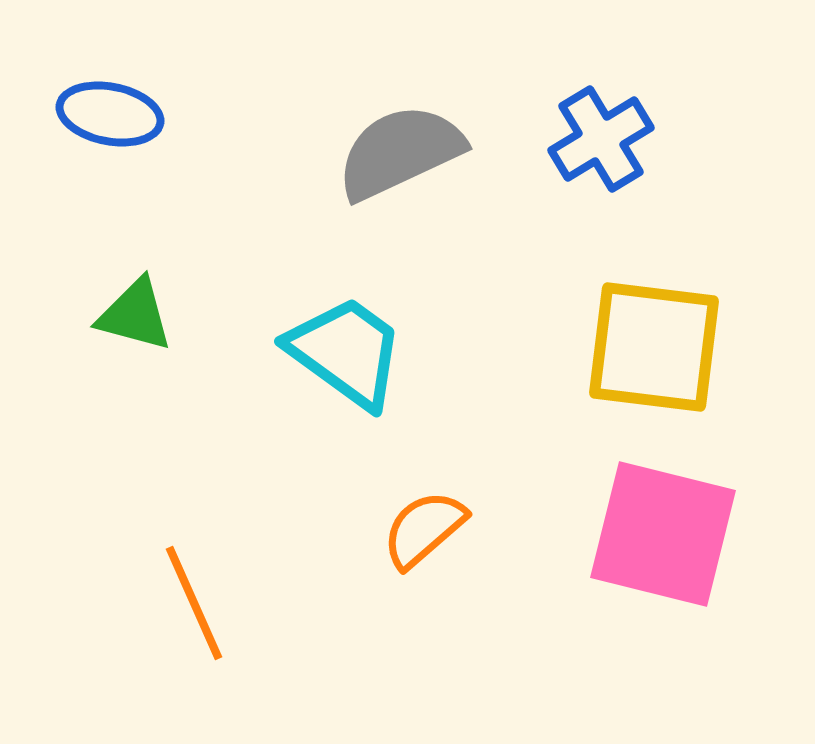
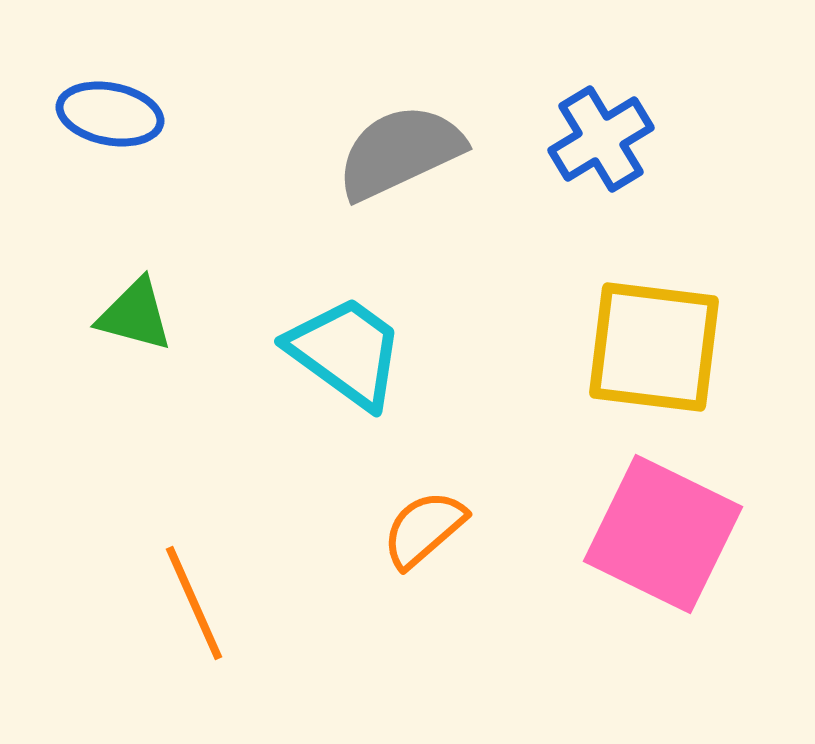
pink square: rotated 12 degrees clockwise
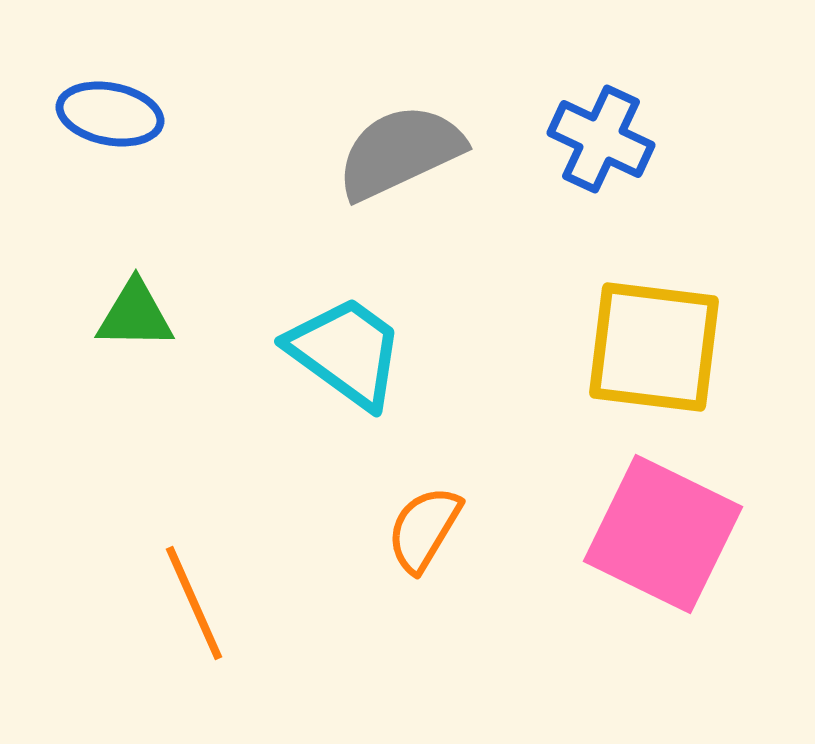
blue cross: rotated 34 degrees counterclockwise
green triangle: rotated 14 degrees counterclockwise
orange semicircle: rotated 18 degrees counterclockwise
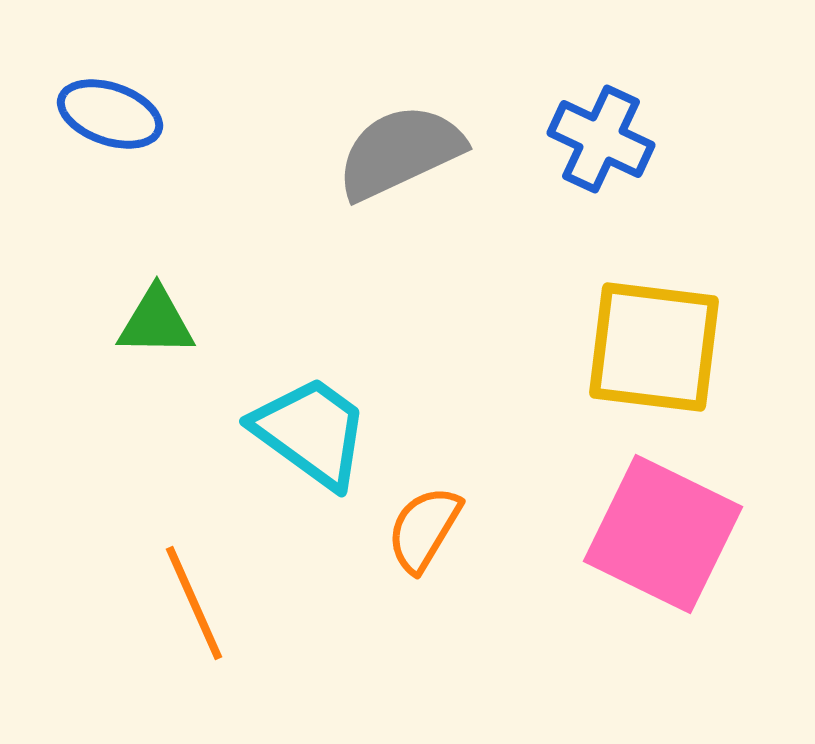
blue ellipse: rotated 8 degrees clockwise
green triangle: moved 21 px right, 7 px down
cyan trapezoid: moved 35 px left, 80 px down
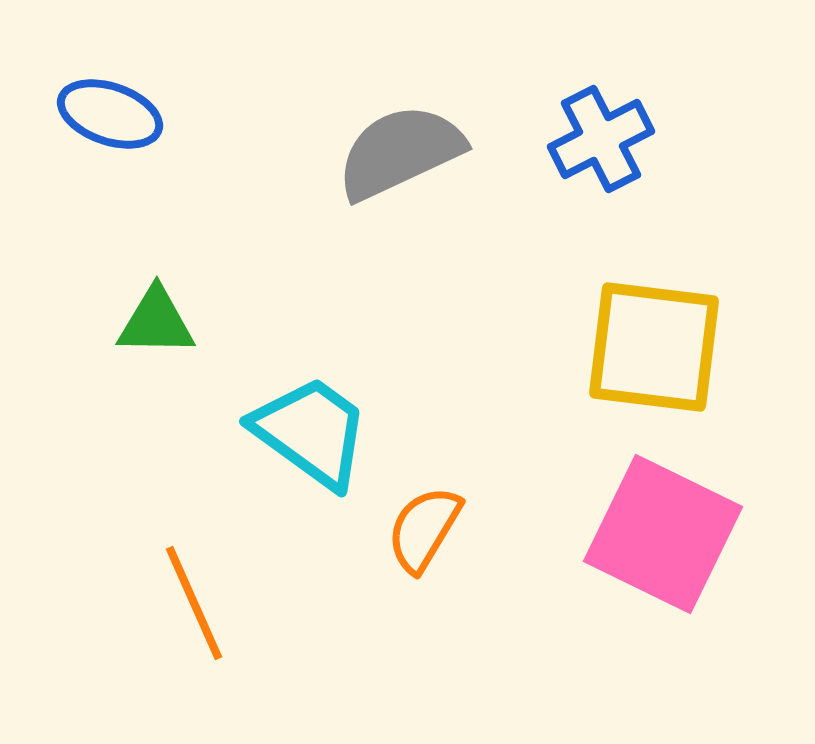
blue cross: rotated 38 degrees clockwise
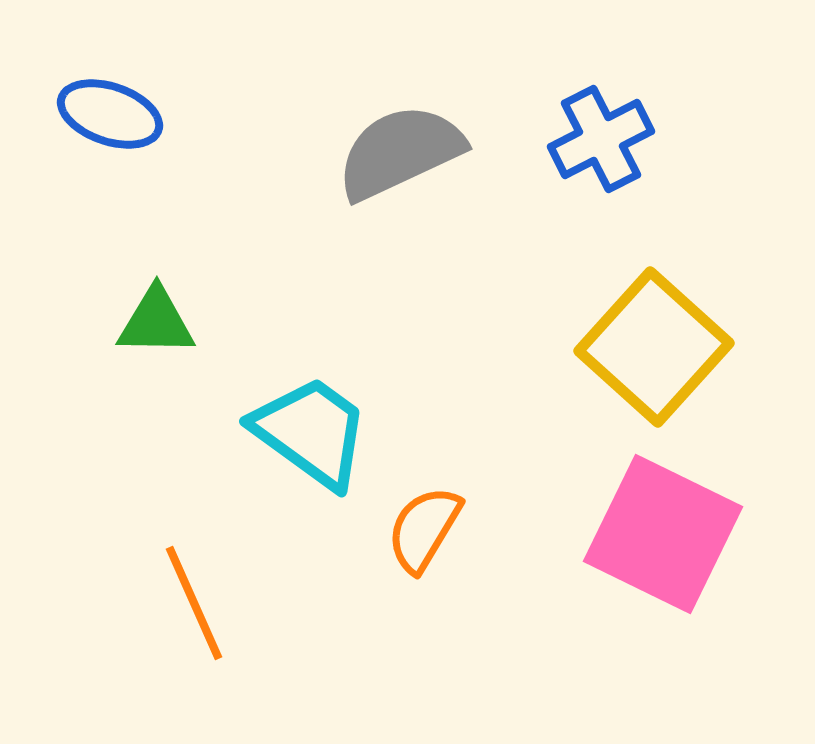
yellow square: rotated 35 degrees clockwise
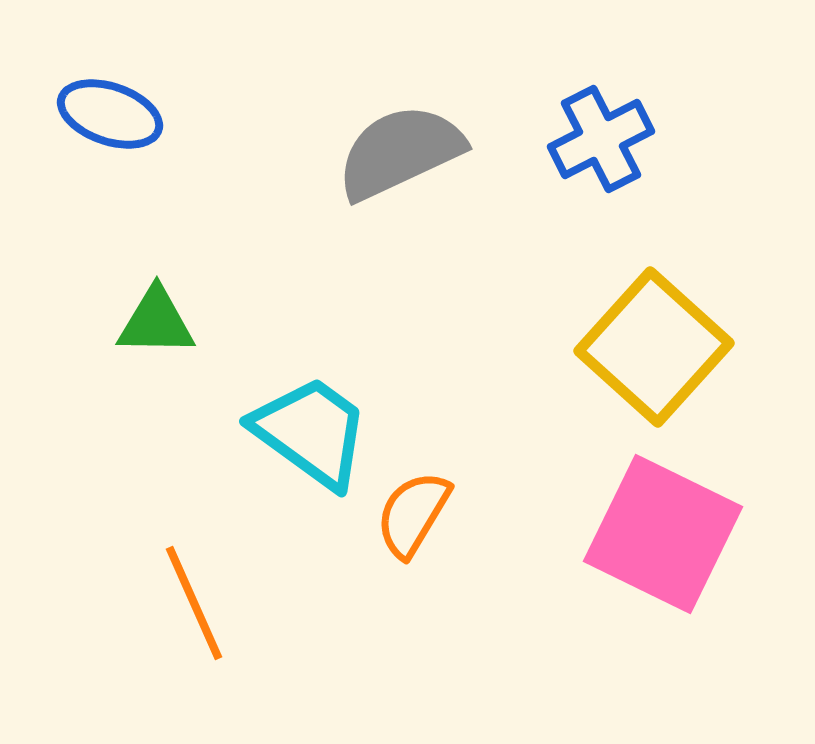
orange semicircle: moved 11 px left, 15 px up
